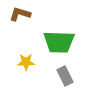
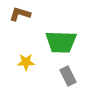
green trapezoid: moved 2 px right
gray rectangle: moved 3 px right
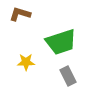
green trapezoid: rotated 20 degrees counterclockwise
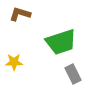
yellow star: moved 12 px left
gray rectangle: moved 5 px right, 2 px up
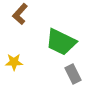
brown L-shape: rotated 65 degrees counterclockwise
green trapezoid: rotated 44 degrees clockwise
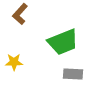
green trapezoid: moved 2 px right; rotated 48 degrees counterclockwise
gray rectangle: rotated 60 degrees counterclockwise
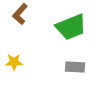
green trapezoid: moved 8 px right, 15 px up
gray rectangle: moved 2 px right, 7 px up
